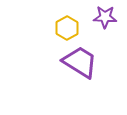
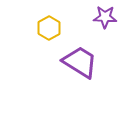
yellow hexagon: moved 18 px left
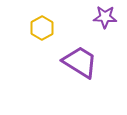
yellow hexagon: moved 7 px left
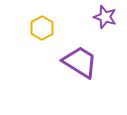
purple star: rotated 15 degrees clockwise
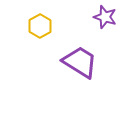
yellow hexagon: moved 2 px left, 2 px up
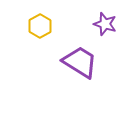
purple star: moved 7 px down
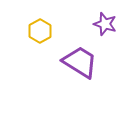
yellow hexagon: moved 5 px down
